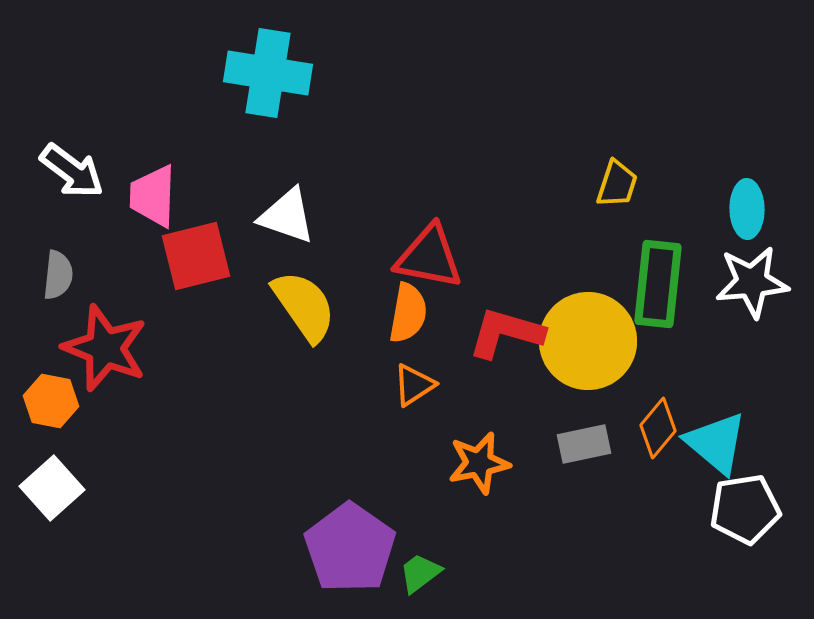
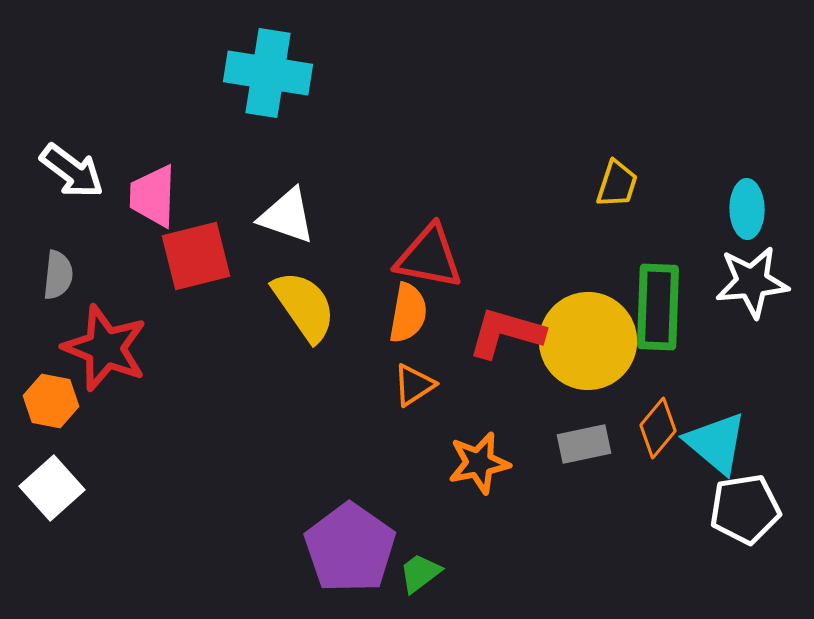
green rectangle: moved 23 px down; rotated 4 degrees counterclockwise
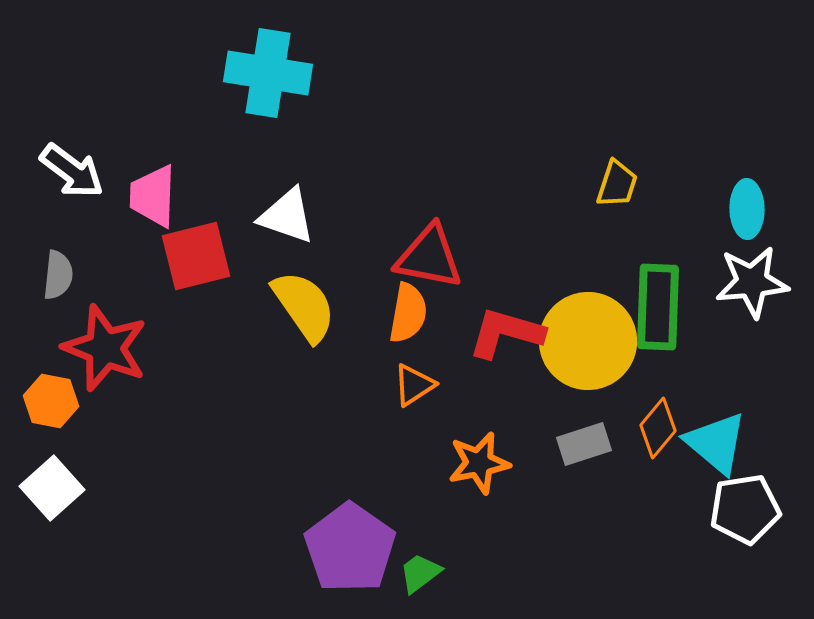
gray rectangle: rotated 6 degrees counterclockwise
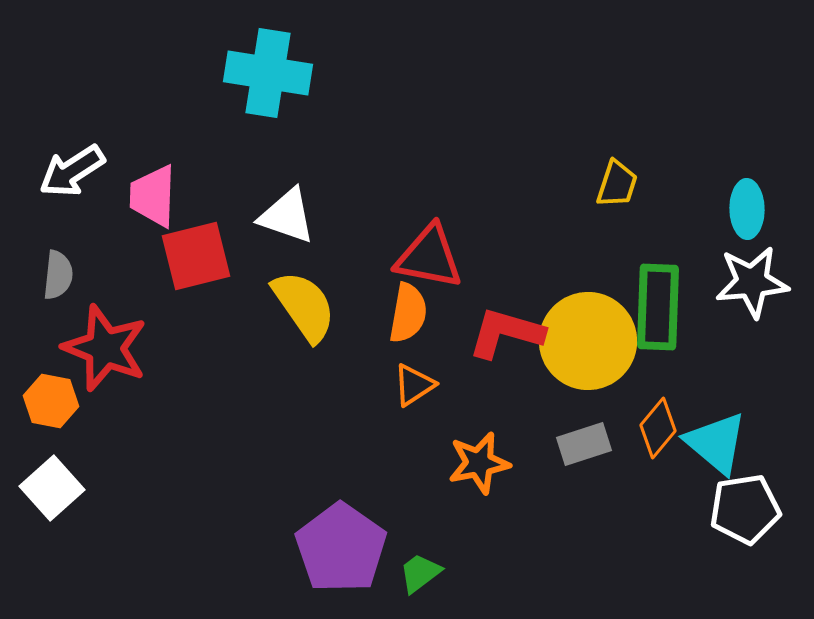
white arrow: rotated 110 degrees clockwise
purple pentagon: moved 9 px left
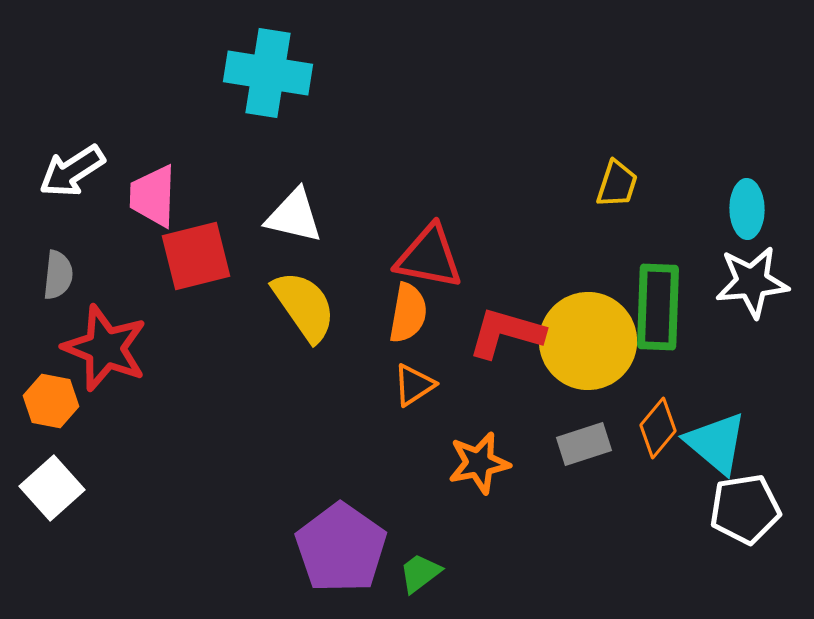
white triangle: moved 7 px right; rotated 6 degrees counterclockwise
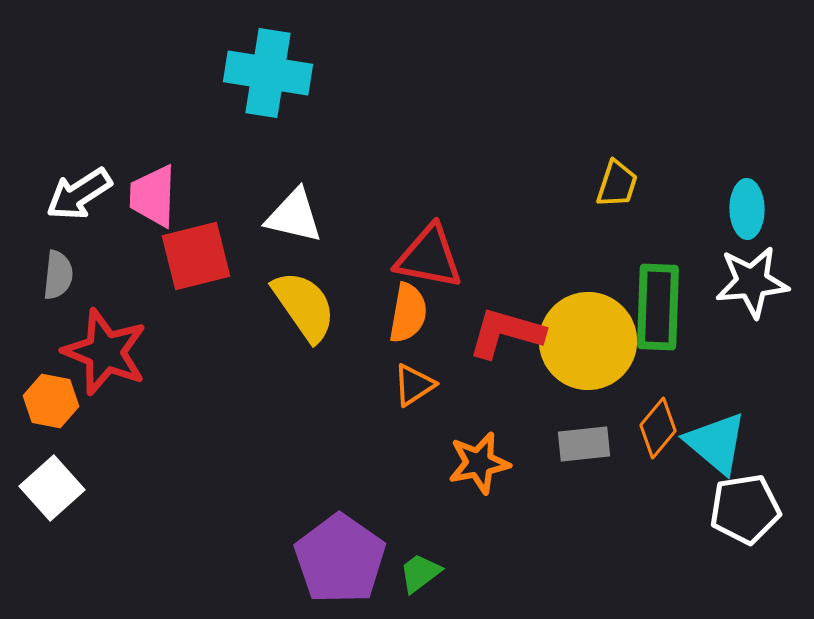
white arrow: moved 7 px right, 23 px down
red star: moved 4 px down
gray rectangle: rotated 12 degrees clockwise
purple pentagon: moved 1 px left, 11 px down
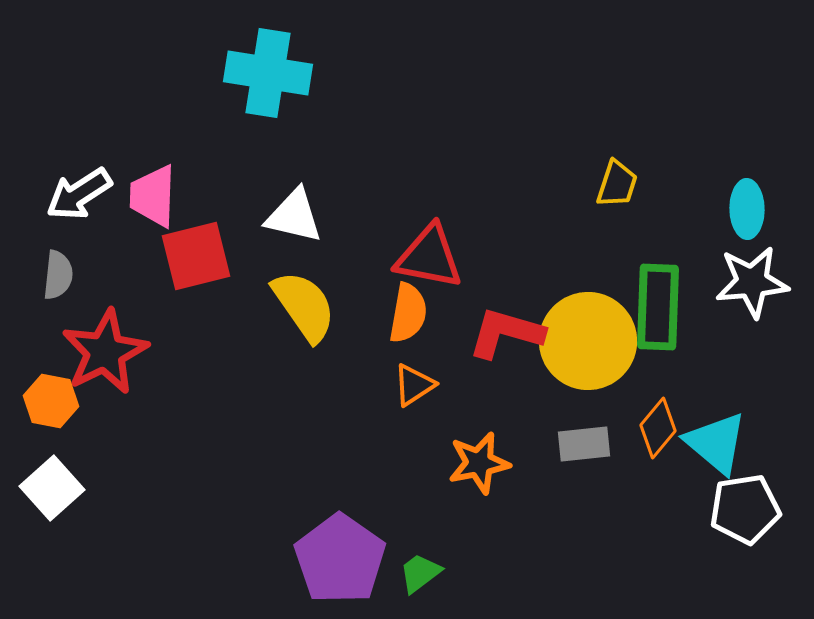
red star: rotated 24 degrees clockwise
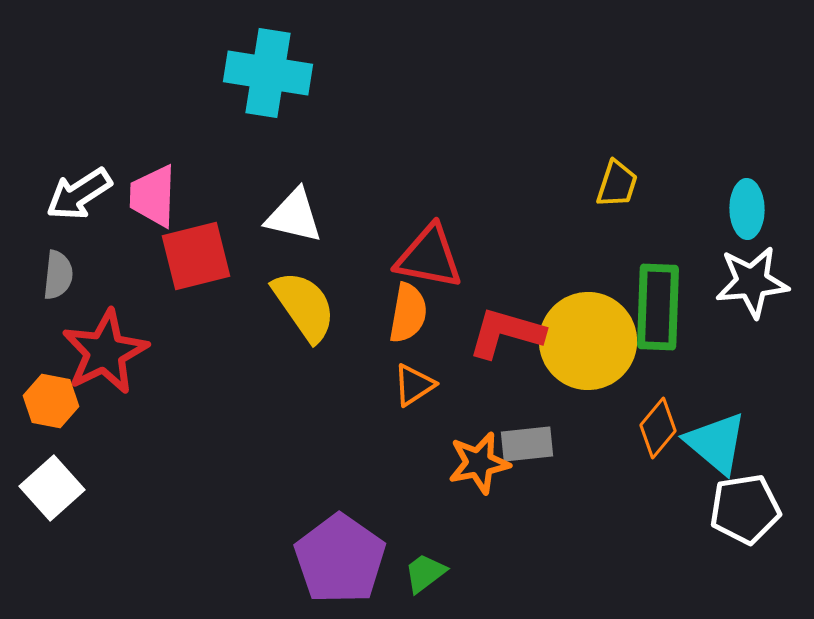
gray rectangle: moved 57 px left
green trapezoid: moved 5 px right
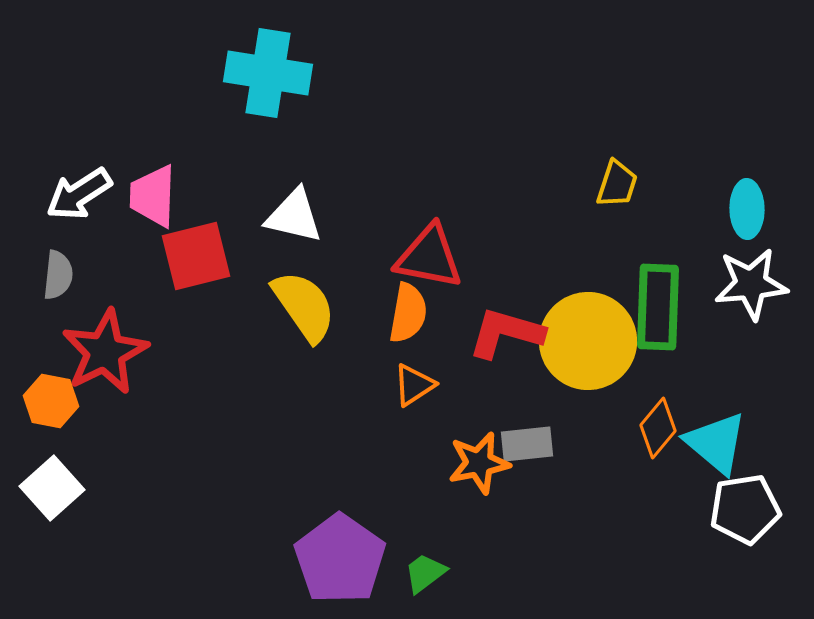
white star: moved 1 px left, 2 px down
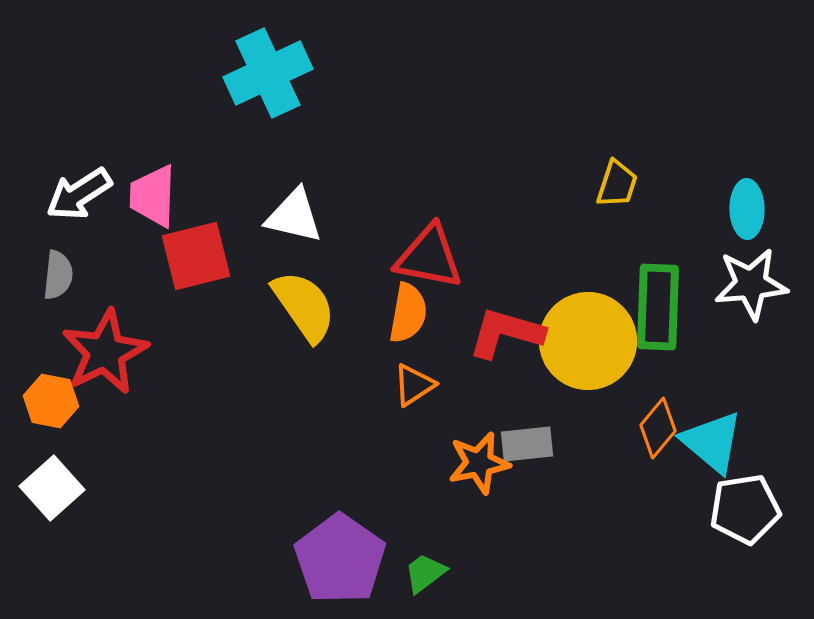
cyan cross: rotated 34 degrees counterclockwise
cyan triangle: moved 4 px left, 1 px up
